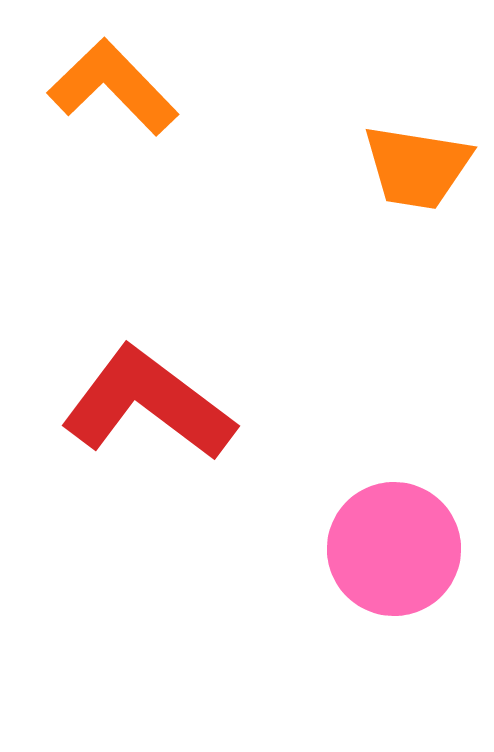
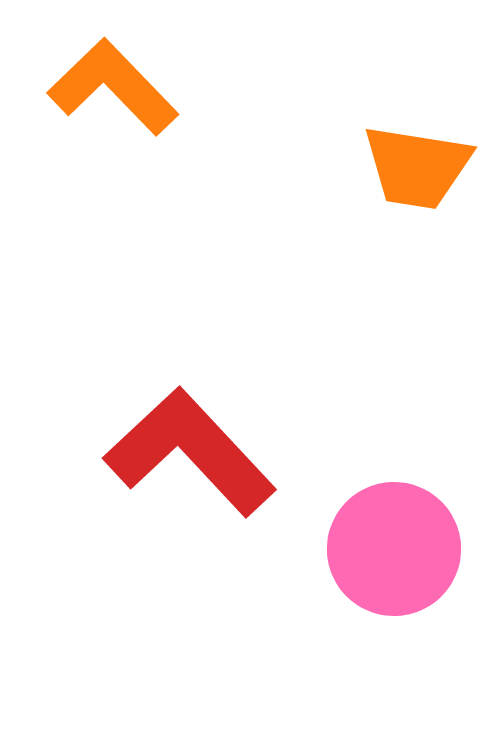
red L-shape: moved 42 px right, 48 px down; rotated 10 degrees clockwise
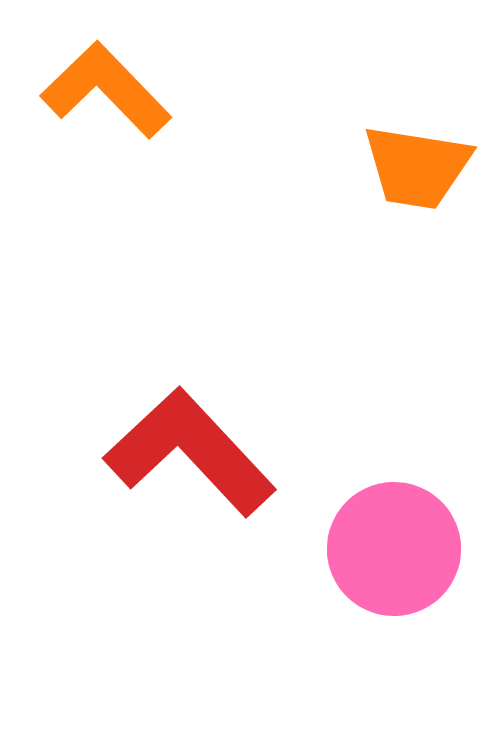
orange L-shape: moved 7 px left, 3 px down
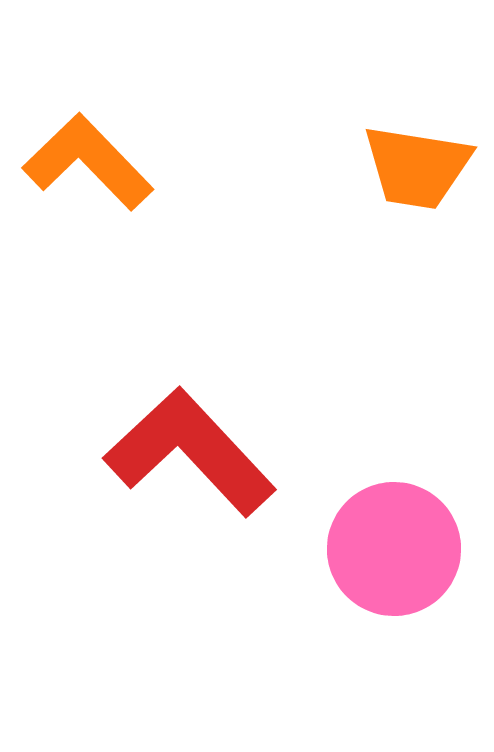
orange L-shape: moved 18 px left, 72 px down
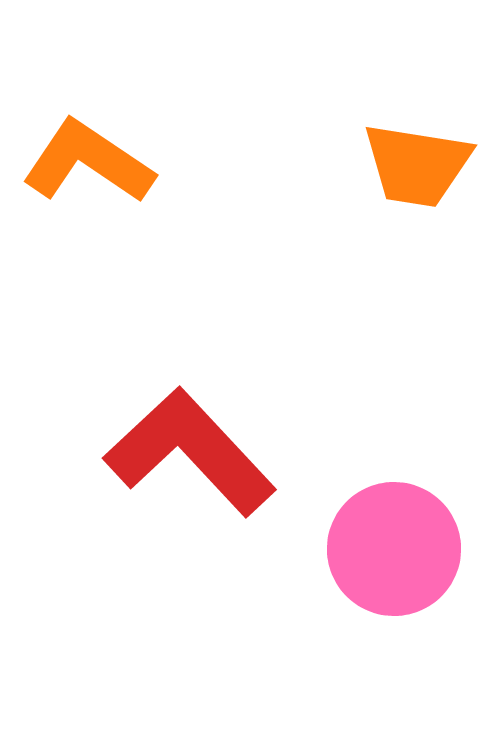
orange L-shape: rotated 12 degrees counterclockwise
orange trapezoid: moved 2 px up
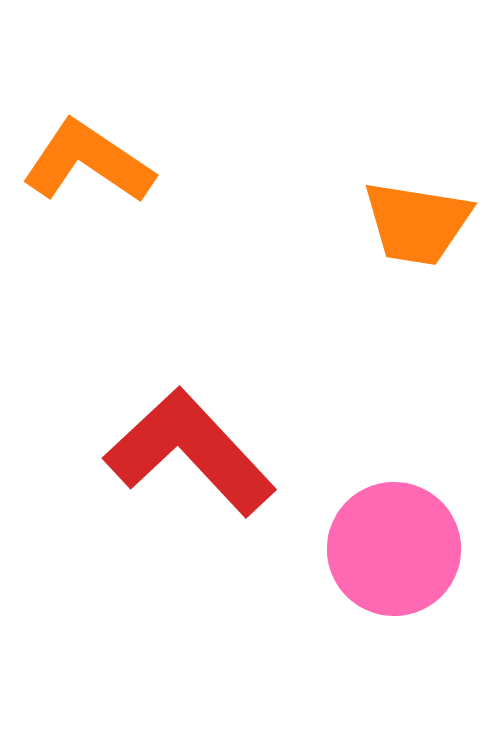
orange trapezoid: moved 58 px down
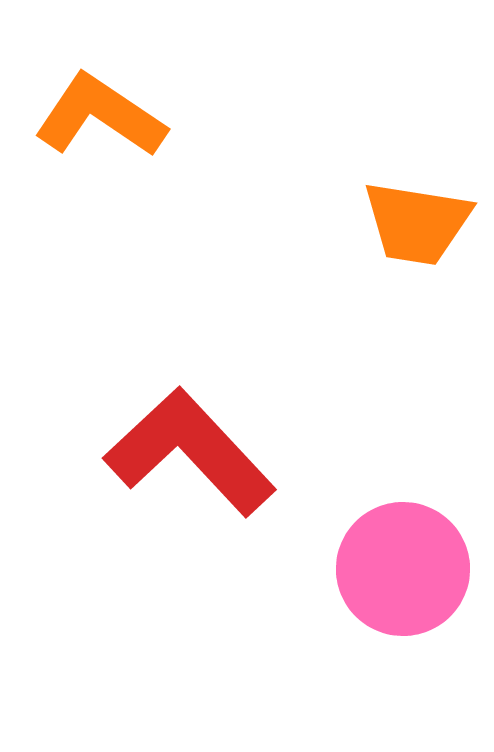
orange L-shape: moved 12 px right, 46 px up
pink circle: moved 9 px right, 20 px down
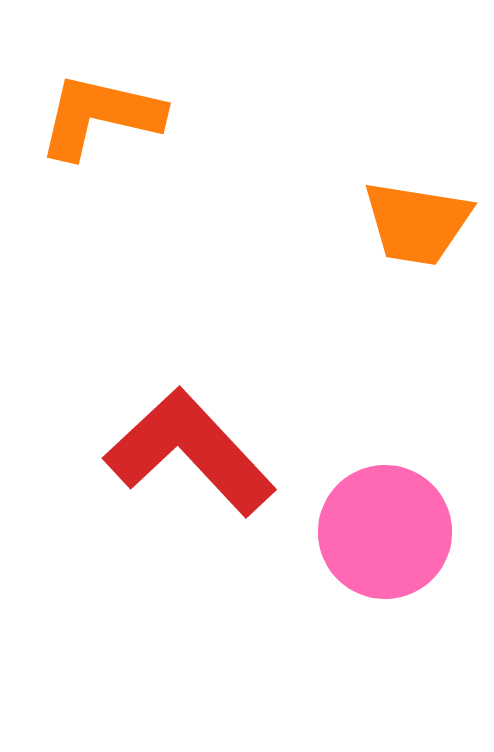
orange L-shape: rotated 21 degrees counterclockwise
pink circle: moved 18 px left, 37 px up
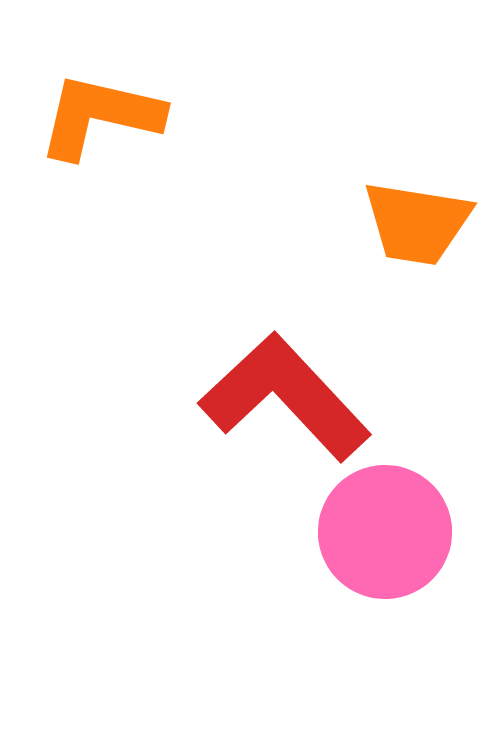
red L-shape: moved 95 px right, 55 px up
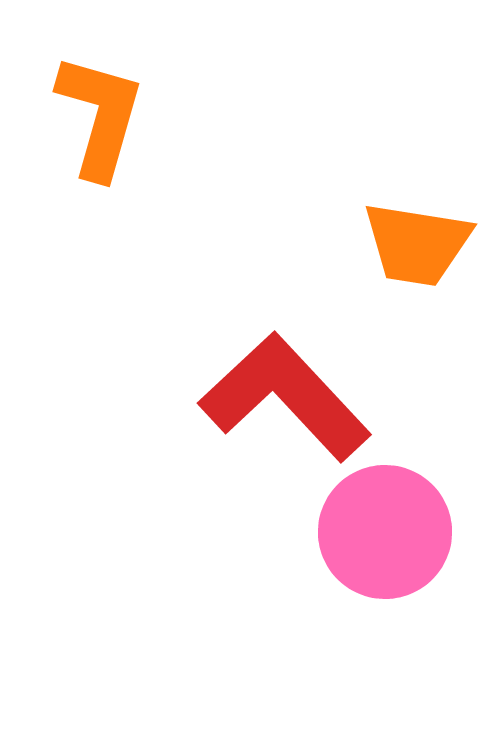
orange L-shape: rotated 93 degrees clockwise
orange trapezoid: moved 21 px down
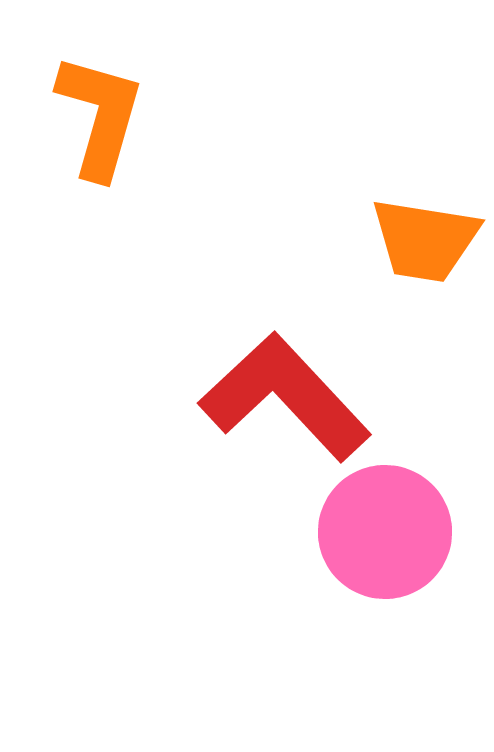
orange trapezoid: moved 8 px right, 4 px up
